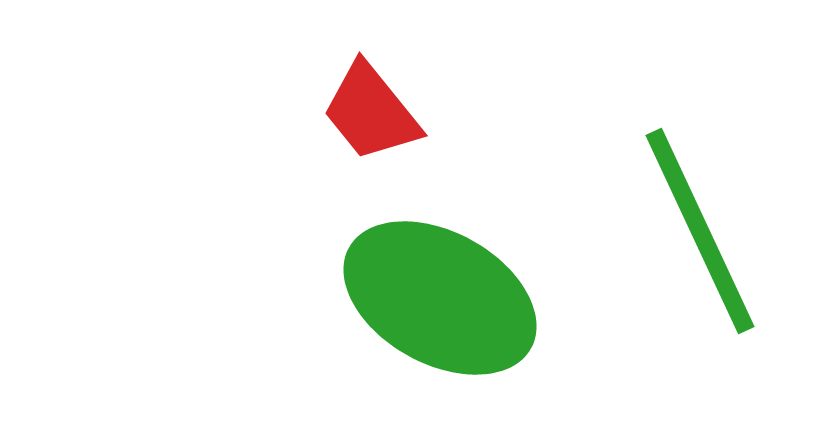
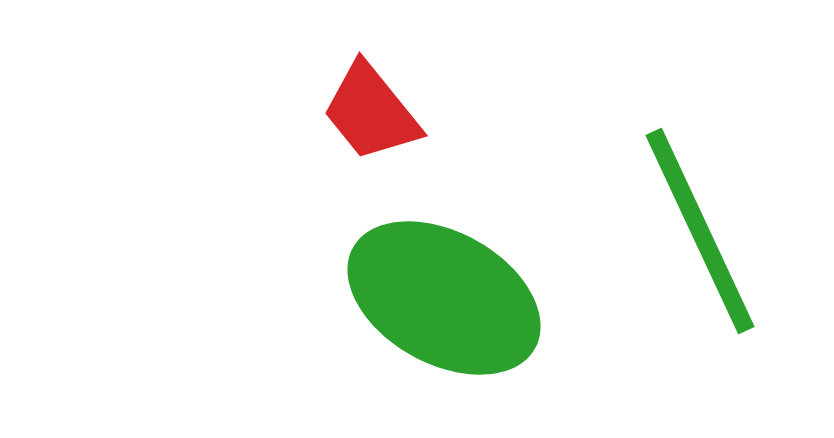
green ellipse: moved 4 px right
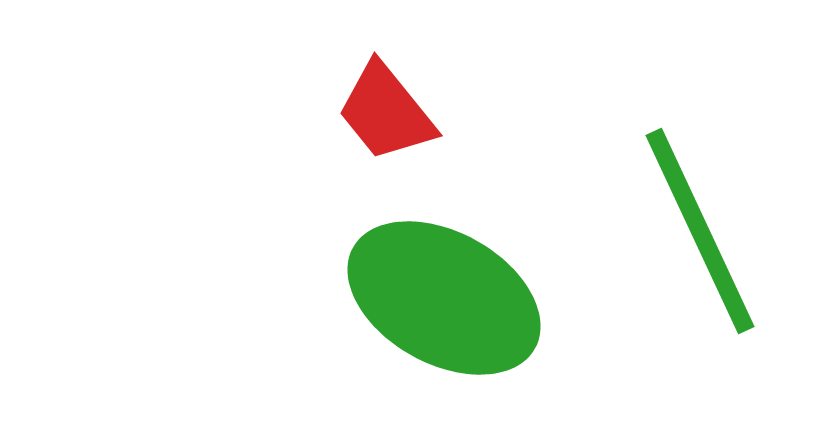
red trapezoid: moved 15 px right
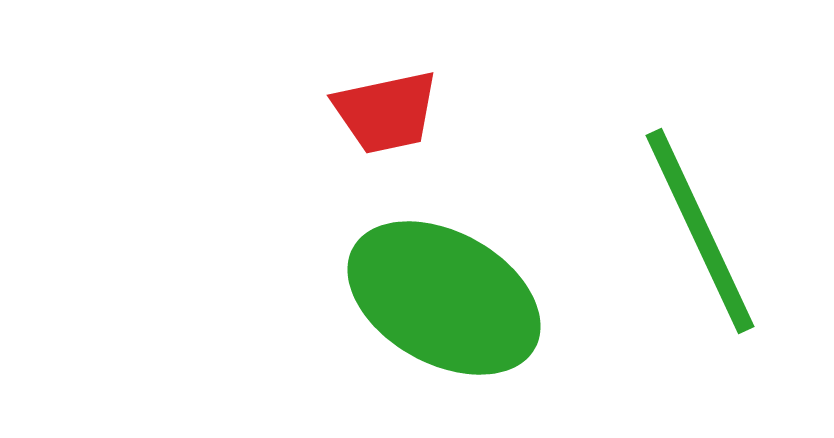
red trapezoid: rotated 63 degrees counterclockwise
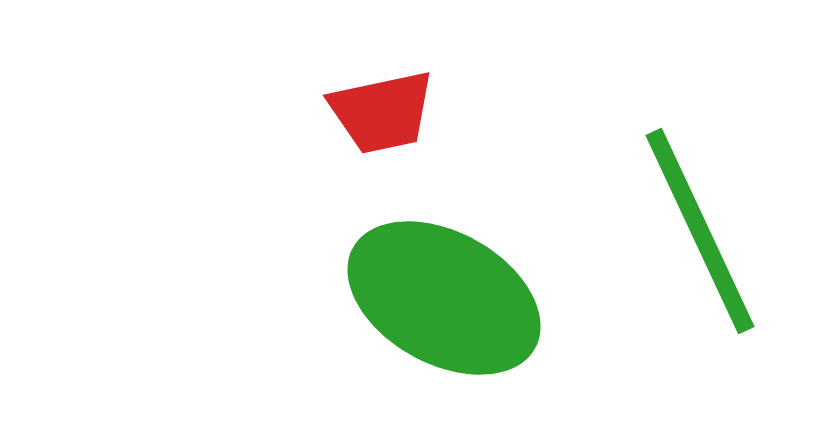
red trapezoid: moved 4 px left
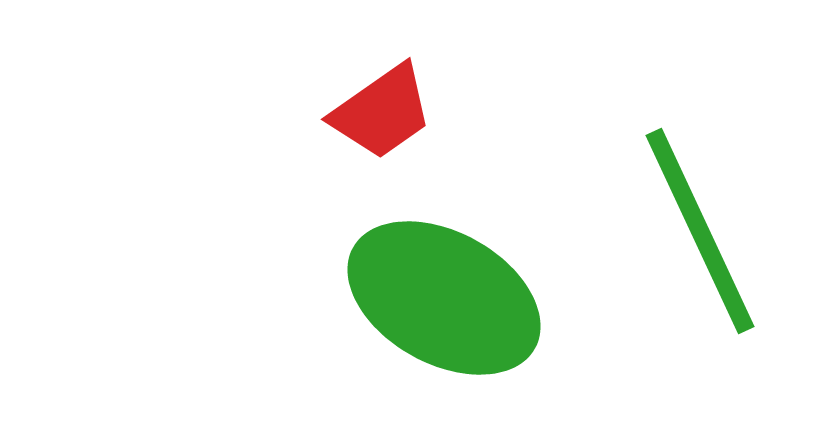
red trapezoid: rotated 23 degrees counterclockwise
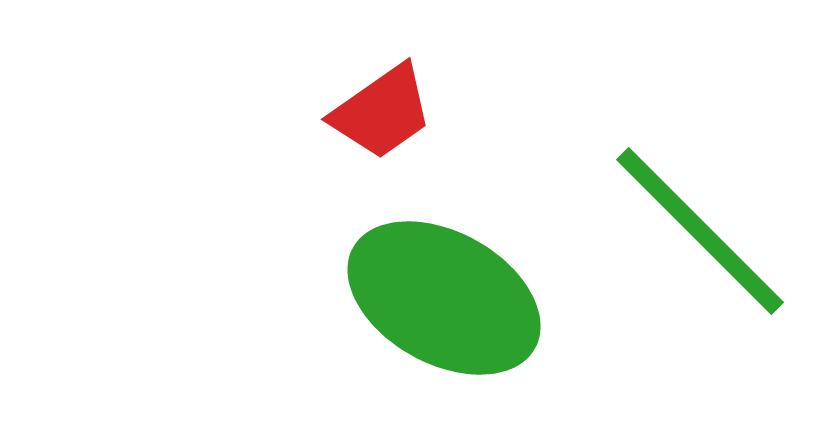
green line: rotated 20 degrees counterclockwise
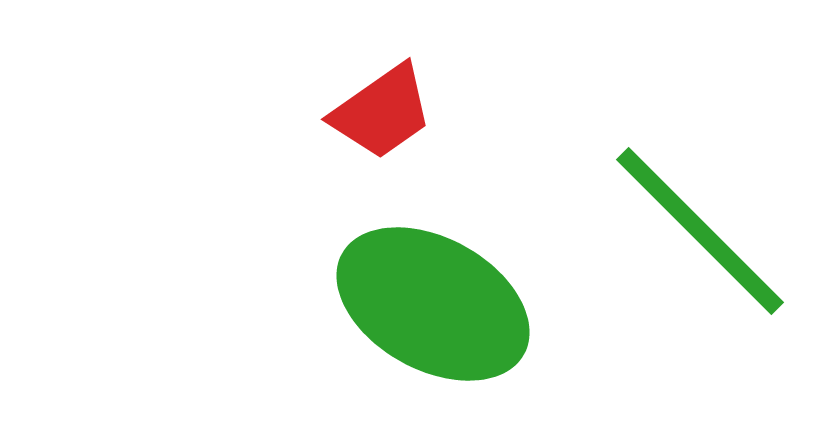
green ellipse: moved 11 px left, 6 px down
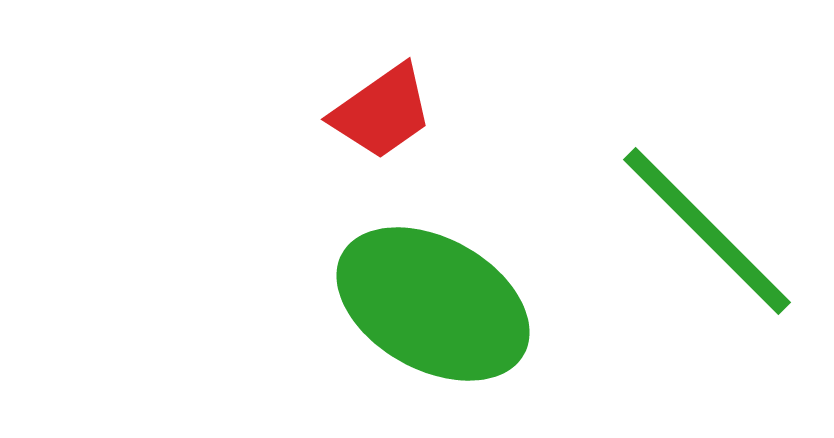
green line: moved 7 px right
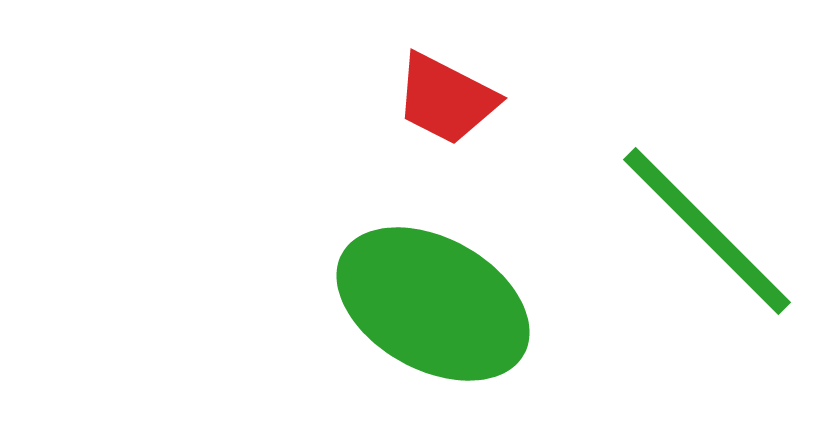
red trapezoid: moved 64 px right, 13 px up; rotated 62 degrees clockwise
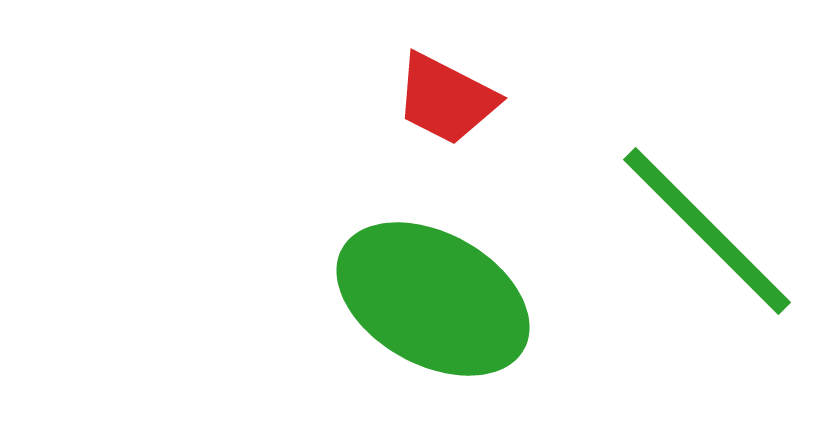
green ellipse: moved 5 px up
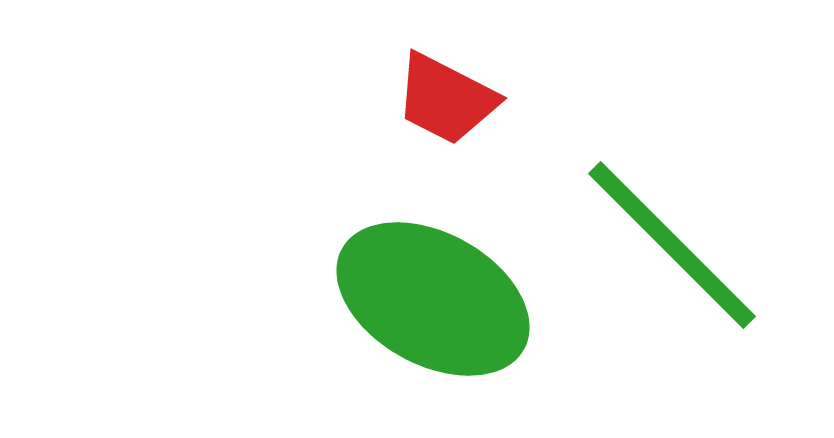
green line: moved 35 px left, 14 px down
